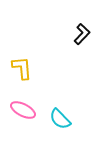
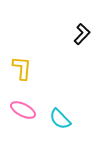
yellow L-shape: rotated 10 degrees clockwise
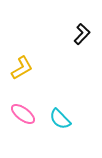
yellow L-shape: rotated 55 degrees clockwise
pink ellipse: moved 4 px down; rotated 10 degrees clockwise
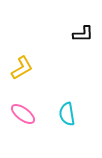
black L-shape: moved 1 px right; rotated 45 degrees clockwise
cyan semicircle: moved 7 px right, 5 px up; rotated 35 degrees clockwise
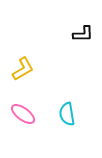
yellow L-shape: moved 1 px right, 1 px down
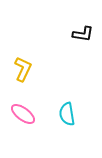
black L-shape: rotated 10 degrees clockwise
yellow L-shape: rotated 35 degrees counterclockwise
